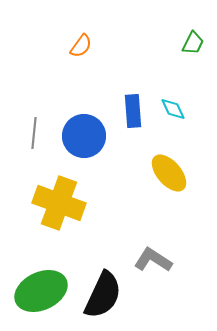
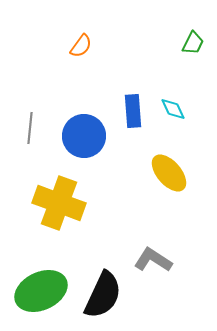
gray line: moved 4 px left, 5 px up
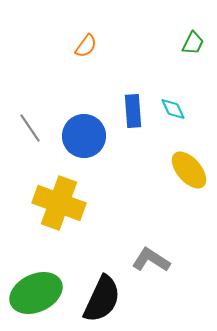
orange semicircle: moved 5 px right
gray line: rotated 40 degrees counterclockwise
yellow ellipse: moved 20 px right, 3 px up
gray L-shape: moved 2 px left
green ellipse: moved 5 px left, 2 px down
black semicircle: moved 1 px left, 4 px down
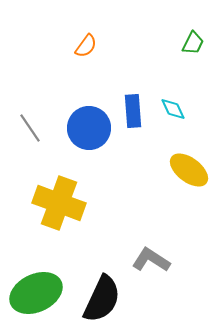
blue circle: moved 5 px right, 8 px up
yellow ellipse: rotated 12 degrees counterclockwise
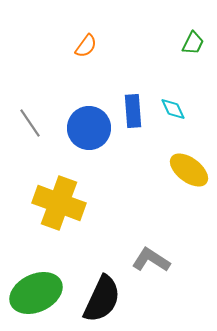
gray line: moved 5 px up
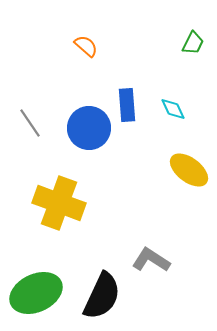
orange semicircle: rotated 85 degrees counterclockwise
blue rectangle: moved 6 px left, 6 px up
black semicircle: moved 3 px up
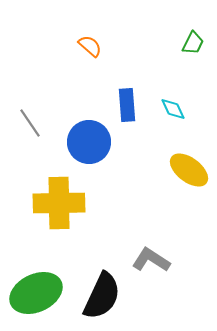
orange semicircle: moved 4 px right
blue circle: moved 14 px down
yellow cross: rotated 21 degrees counterclockwise
